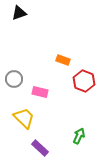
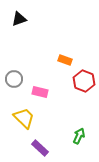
black triangle: moved 6 px down
orange rectangle: moved 2 px right
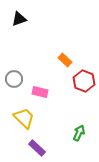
orange rectangle: rotated 24 degrees clockwise
green arrow: moved 3 px up
purple rectangle: moved 3 px left
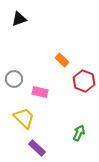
orange rectangle: moved 3 px left
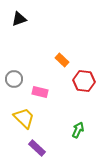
red hexagon: rotated 15 degrees counterclockwise
green arrow: moved 1 px left, 3 px up
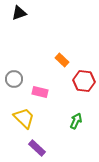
black triangle: moved 6 px up
green arrow: moved 2 px left, 9 px up
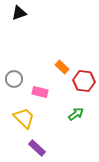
orange rectangle: moved 7 px down
green arrow: moved 7 px up; rotated 28 degrees clockwise
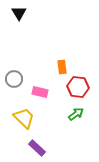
black triangle: rotated 42 degrees counterclockwise
orange rectangle: rotated 40 degrees clockwise
red hexagon: moved 6 px left, 6 px down
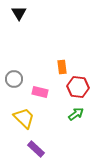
purple rectangle: moved 1 px left, 1 px down
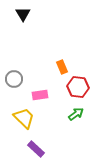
black triangle: moved 4 px right, 1 px down
orange rectangle: rotated 16 degrees counterclockwise
pink rectangle: moved 3 px down; rotated 21 degrees counterclockwise
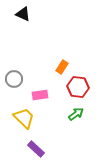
black triangle: rotated 35 degrees counterclockwise
orange rectangle: rotated 56 degrees clockwise
